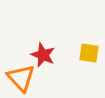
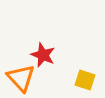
yellow square: moved 4 px left, 27 px down; rotated 10 degrees clockwise
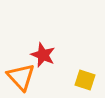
orange triangle: moved 1 px up
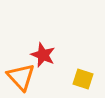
yellow square: moved 2 px left, 1 px up
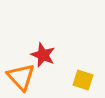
yellow square: moved 1 px down
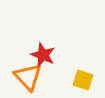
orange triangle: moved 7 px right
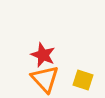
orange triangle: moved 17 px right, 2 px down
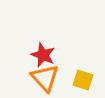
orange triangle: moved 1 px up
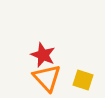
orange triangle: moved 2 px right
